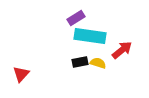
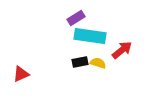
red triangle: rotated 24 degrees clockwise
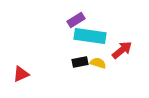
purple rectangle: moved 2 px down
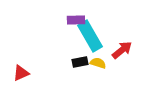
purple rectangle: rotated 30 degrees clockwise
cyan rectangle: rotated 52 degrees clockwise
red triangle: moved 1 px up
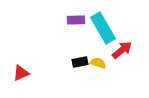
cyan rectangle: moved 13 px right, 8 px up
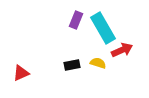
purple rectangle: rotated 66 degrees counterclockwise
red arrow: rotated 15 degrees clockwise
black rectangle: moved 8 px left, 3 px down
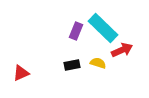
purple rectangle: moved 11 px down
cyan rectangle: rotated 16 degrees counterclockwise
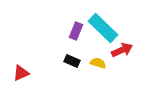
black rectangle: moved 4 px up; rotated 35 degrees clockwise
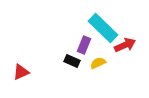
purple rectangle: moved 8 px right, 14 px down
red arrow: moved 3 px right, 5 px up
yellow semicircle: rotated 42 degrees counterclockwise
red triangle: moved 1 px up
